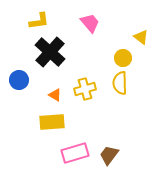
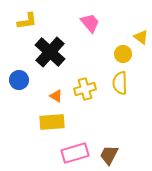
yellow L-shape: moved 12 px left
yellow circle: moved 4 px up
orange triangle: moved 1 px right, 1 px down
brown trapezoid: rotated 10 degrees counterclockwise
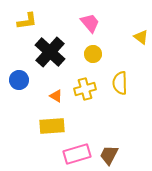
yellow circle: moved 30 px left
yellow rectangle: moved 4 px down
pink rectangle: moved 2 px right, 1 px down
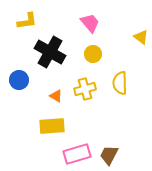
black cross: rotated 12 degrees counterclockwise
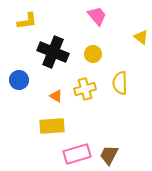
pink trapezoid: moved 7 px right, 7 px up
black cross: moved 3 px right; rotated 8 degrees counterclockwise
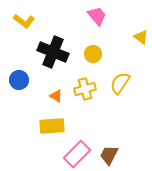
yellow L-shape: moved 3 px left; rotated 45 degrees clockwise
yellow semicircle: rotated 35 degrees clockwise
pink rectangle: rotated 28 degrees counterclockwise
